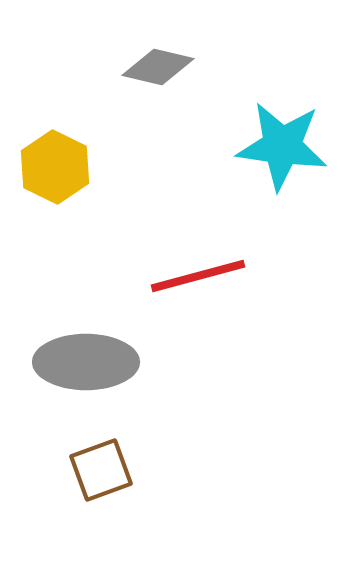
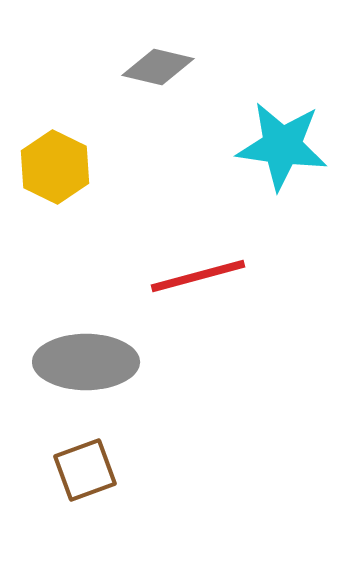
brown square: moved 16 px left
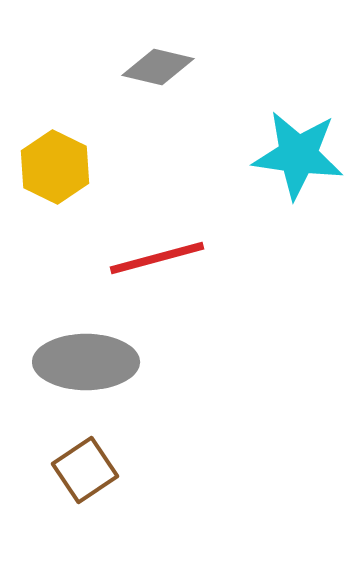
cyan star: moved 16 px right, 9 px down
red line: moved 41 px left, 18 px up
brown square: rotated 14 degrees counterclockwise
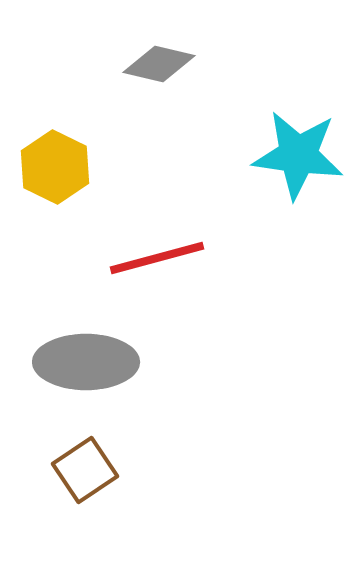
gray diamond: moved 1 px right, 3 px up
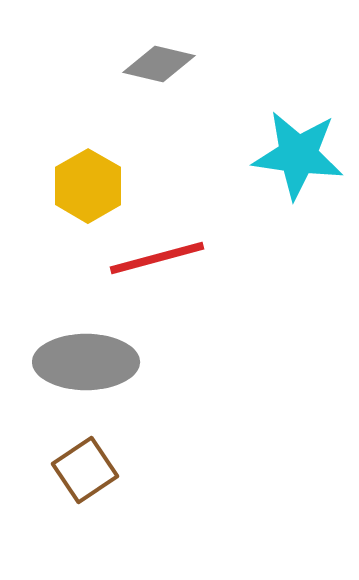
yellow hexagon: moved 33 px right, 19 px down; rotated 4 degrees clockwise
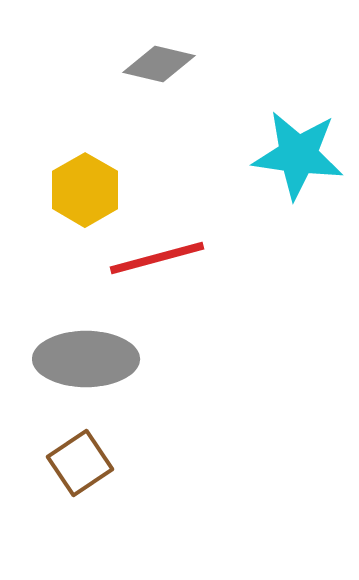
yellow hexagon: moved 3 px left, 4 px down
gray ellipse: moved 3 px up
brown square: moved 5 px left, 7 px up
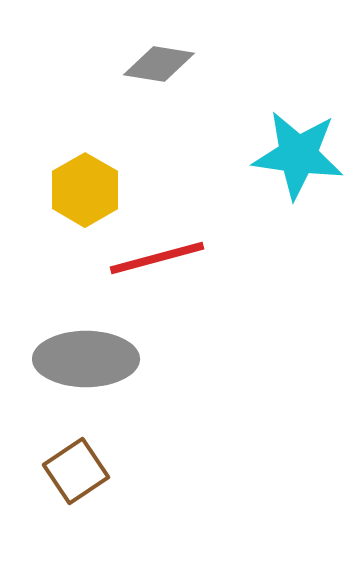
gray diamond: rotated 4 degrees counterclockwise
brown square: moved 4 px left, 8 px down
